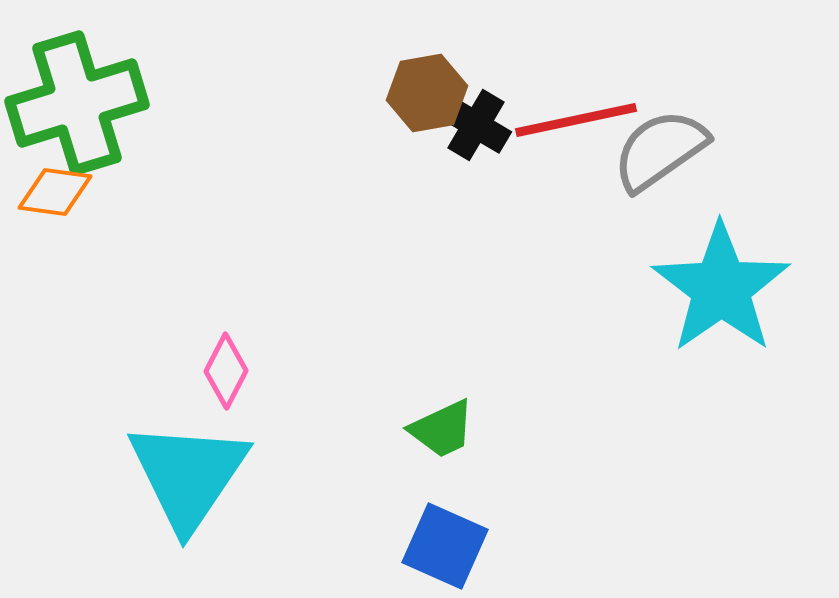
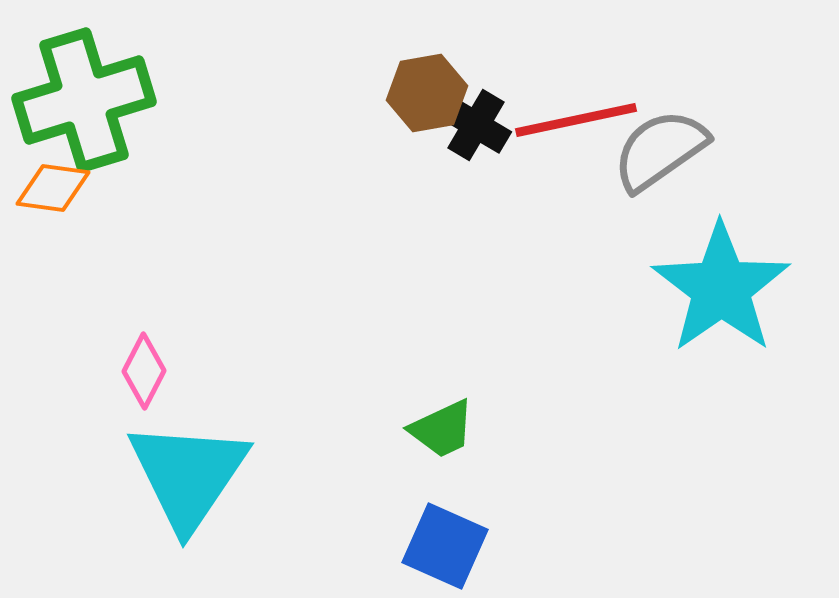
green cross: moved 7 px right, 3 px up
orange diamond: moved 2 px left, 4 px up
pink diamond: moved 82 px left
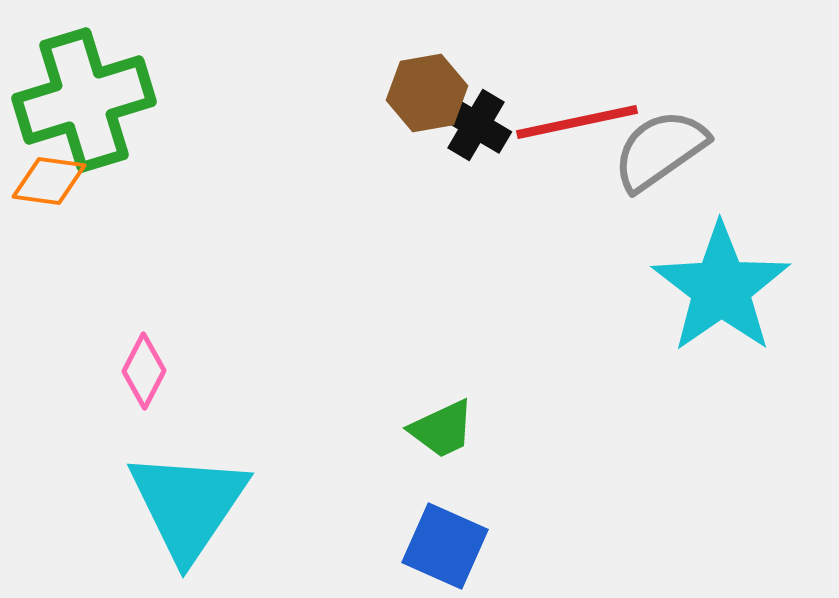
red line: moved 1 px right, 2 px down
orange diamond: moved 4 px left, 7 px up
cyan triangle: moved 30 px down
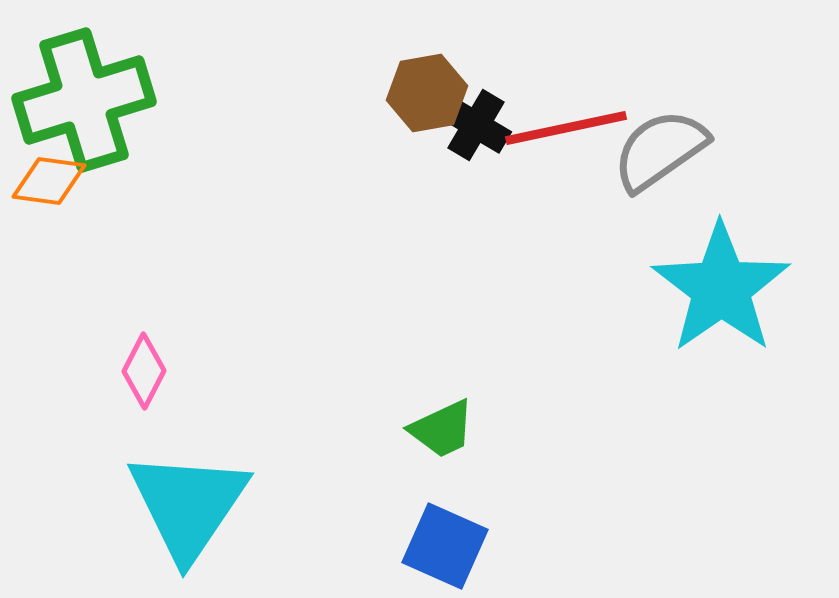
red line: moved 11 px left, 6 px down
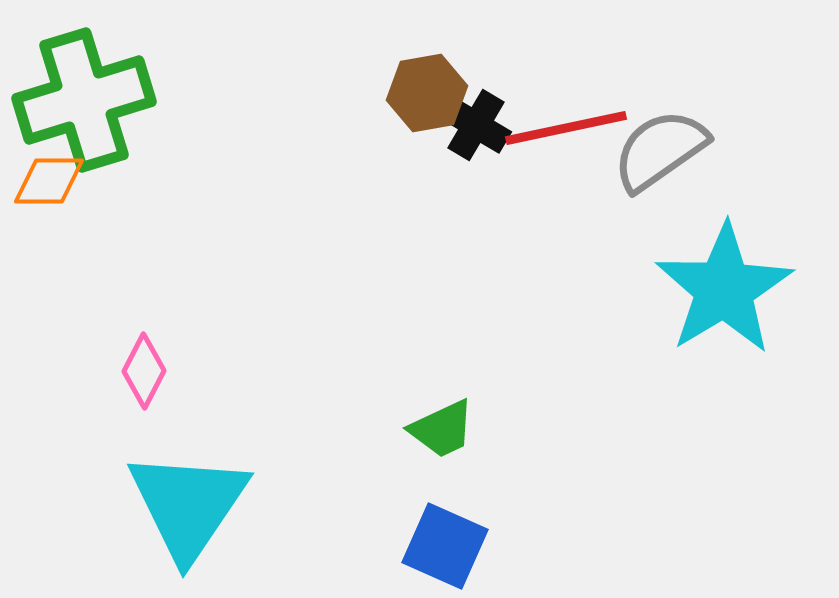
orange diamond: rotated 8 degrees counterclockwise
cyan star: moved 3 px right, 1 px down; rotated 4 degrees clockwise
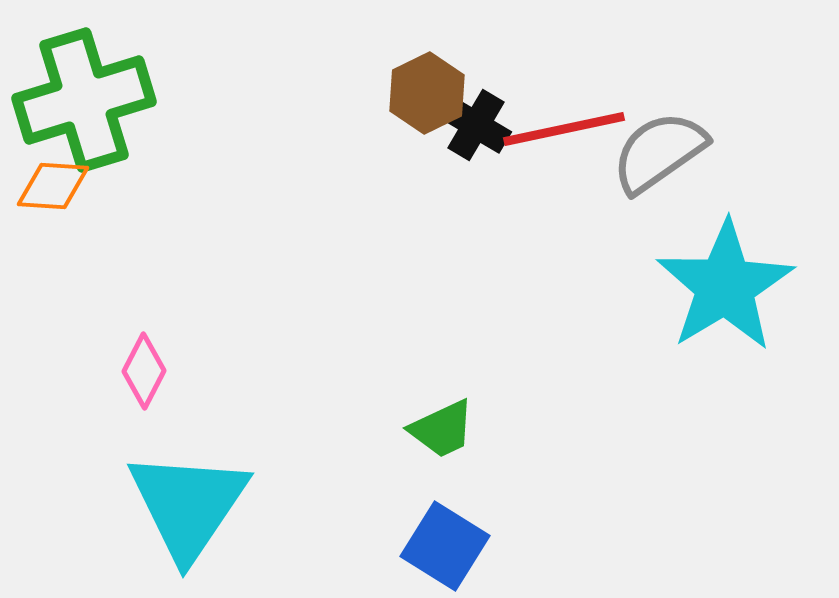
brown hexagon: rotated 16 degrees counterclockwise
red line: moved 2 px left, 1 px down
gray semicircle: moved 1 px left, 2 px down
orange diamond: moved 4 px right, 5 px down; rotated 4 degrees clockwise
cyan star: moved 1 px right, 3 px up
blue square: rotated 8 degrees clockwise
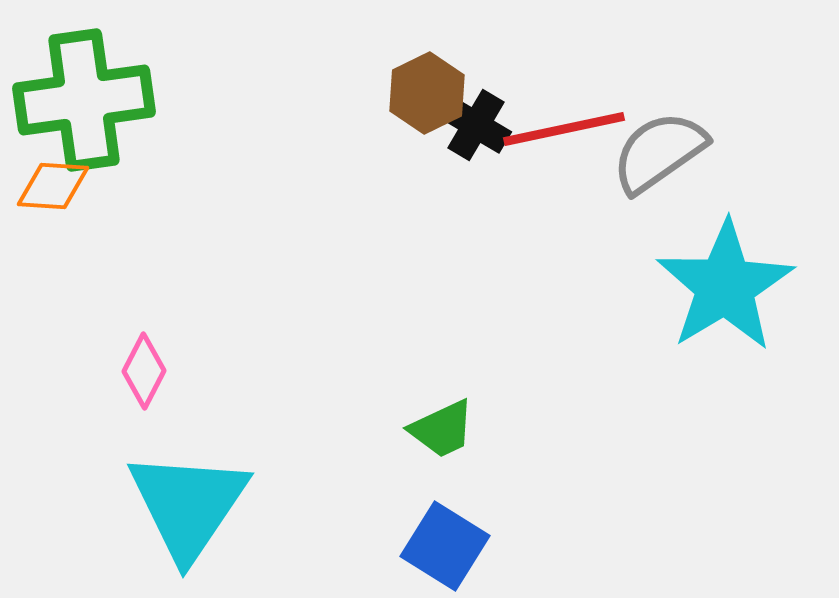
green cross: rotated 9 degrees clockwise
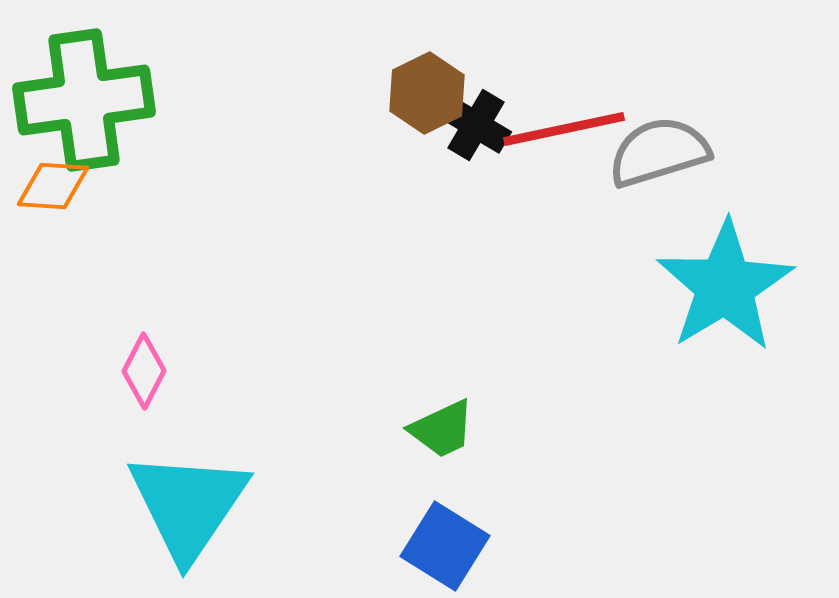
gray semicircle: rotated 18 degrees clockwise
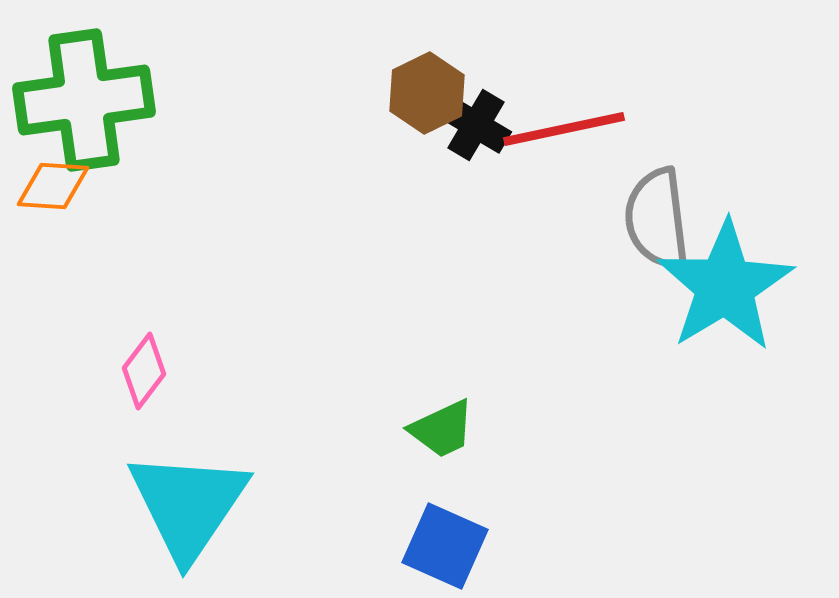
gray semicircle: moved 2 px left, 67 px down; rotated 80 degrees counterclockwise
pink diamond: rotated 10 degrees clockwise
blue square: rotated 8 degrees counterclockwise
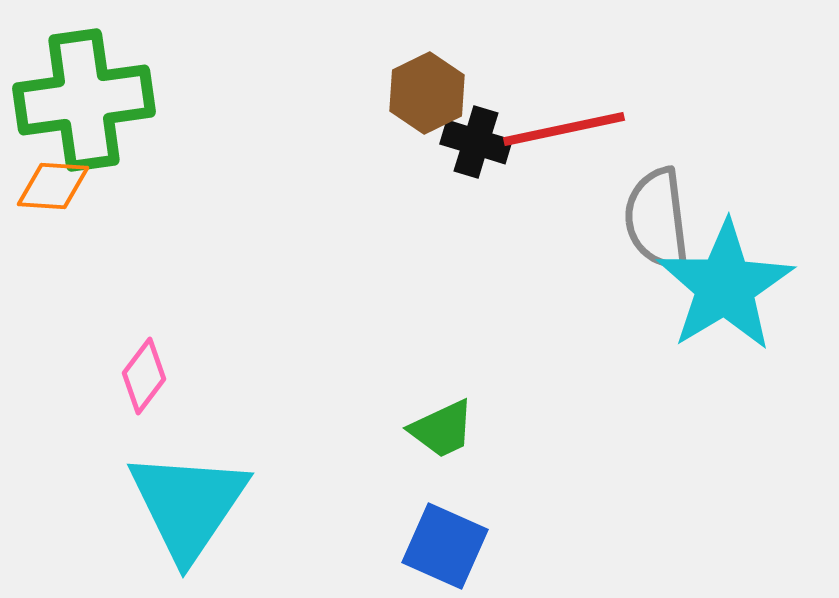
black cross: moved 17 px down; rotated 14 degrees counterclockwise
pink diamond: moved 5 px down
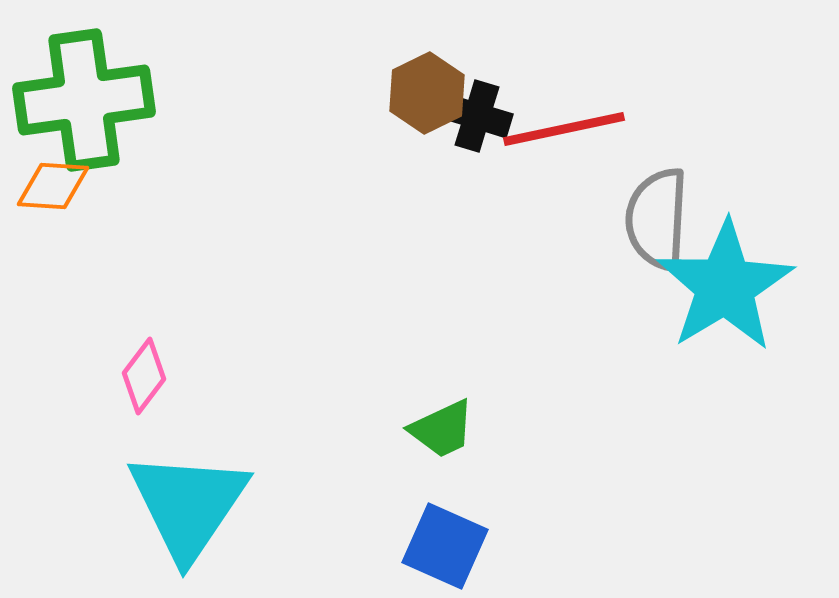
black cross: moved 1 px right, 26 px up
gray semicircle: rotated 10 degrees clockwise
